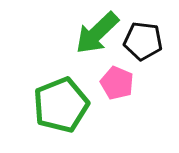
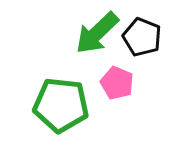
black pentagon: moved 1 px left, 4 px up; rotated 15 degrees clockwise
green pentagon: rotated 28 degrees clockwise
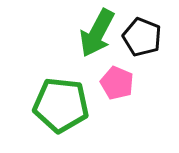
green arrow: rotated 18 degrees counterclockwise
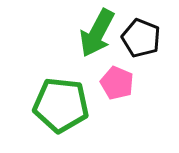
black pentagon: moved 1 px left, 1 px down
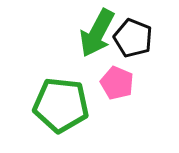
black pentagon: moved 8 px left
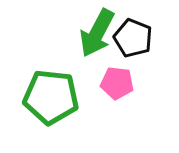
pink pentagon: rotated 16 degrees counterclockwise
green pentagon: moved 10 px left, 8 px up
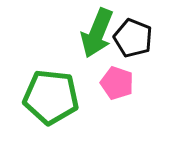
green arrow: rotated 6 degrees counterclockwise
pink pentagon: rotated 12 degrees clockwise
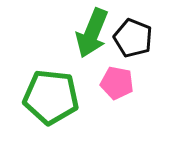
green arrow: moved 5 px left
pink pentagon: rotated 8 degrees counterclockwise
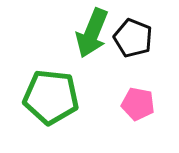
pink pentagon: moved 21 px right, 21 px down
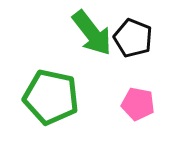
green arrow: rotated 60 degrees counterclockwise
green pentagon: rotated 6 degrees clockwise
